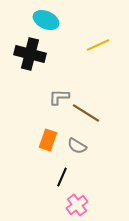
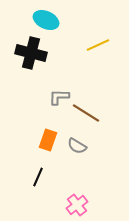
black cross: moved 1 px right, 1 px up
black line: moved 24 px left
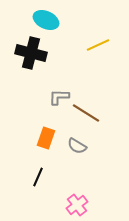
orange rectangle: moved 2 px left, 2 px up
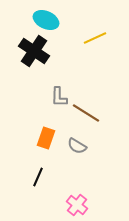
yellow line: moved 3 px left, 7 px up
black cross: moved 3 px right, 2 px up; rotated 20 degrees clockwise
gray L-shape: rotated 90 degrees counterclockwise
pink cross: rotated 15 degrees counterclockwise
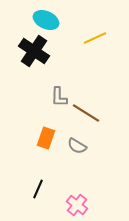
black line: moved 12 px down
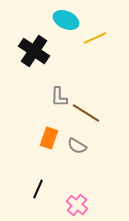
cyan ellipse: moved 20 px right
orange rectangle: moved 3 px right
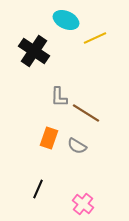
pink cross: moved 6 px right, 1 px up
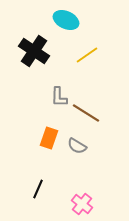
yellow line: moved 8 px left, 17 px down; rotated 10 degrees counterclockwise
pink cross: moved 1 px left
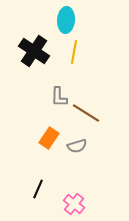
cyan ellipse: rotated 70 degrees clockwise
yellow line: moved 13 px left, 3 px up; rotated 45 degrees counterclockwise
orange rectangle: rotated 15 degrees clockwise
gray semicircle: rotated 48 degrees counterclockwise
pink cross: moved 8 px left
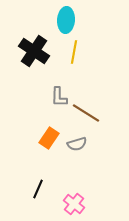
gray semicircle: moved 2 px up
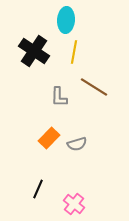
brown line: moved 8 px right, 26 px up
orange rectangle: rotated 10 degrees clockwise
